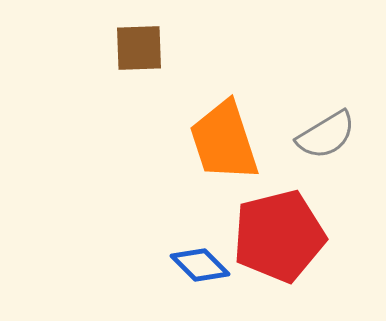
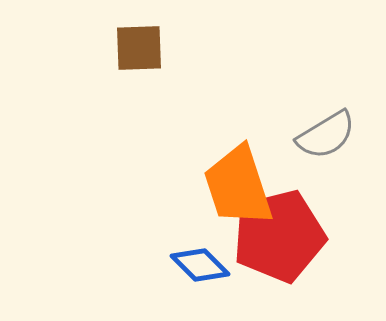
orange trapezoid: moved 14 px right, 45 px down
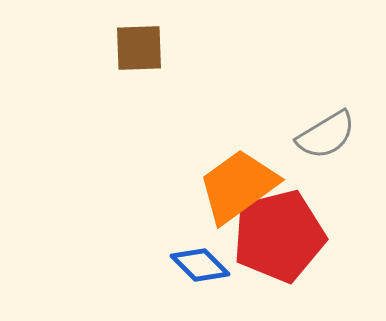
orange trapezoid: rotated 72 degrees clockwise
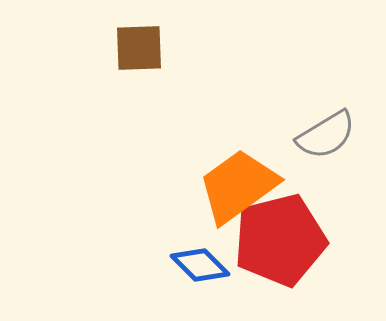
red pentagon: moved 1 px right, 4 px down
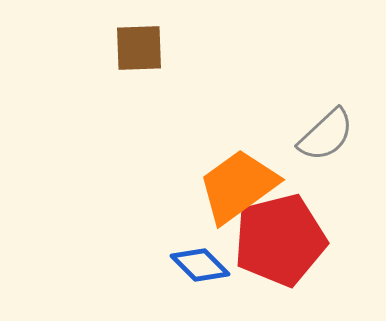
gray semicircle: rotated 12 degrees counterclockwise
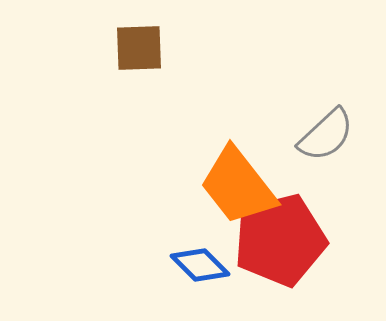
orange trapezoid: rotated 92 degrees counterclockwise
